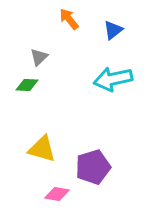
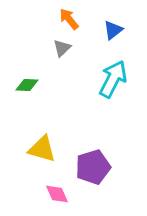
gray triangle: moved 23 px right, 9 px up
cyan arrow: rotated 129 degrees clockwise
pink diamond: rotated 55 degrees clockwise
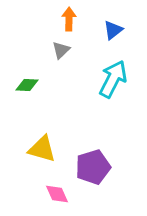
orange arrow: rotated 40 degrees clockwise
gray triangle: moved 1 px left, 2 px down
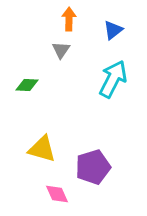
gray triangle: rotated 12 degrees counterclockwise
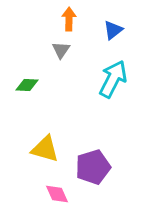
yellow triangle: moved 3 px right
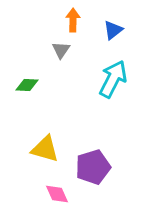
orange arrow: moved 4 px right, 1 px down
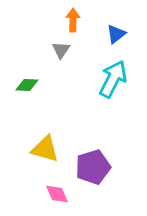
blue triangle: moved 3 px right, 4 px down
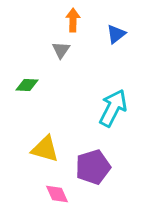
cyan arrow: moved 29 px down
